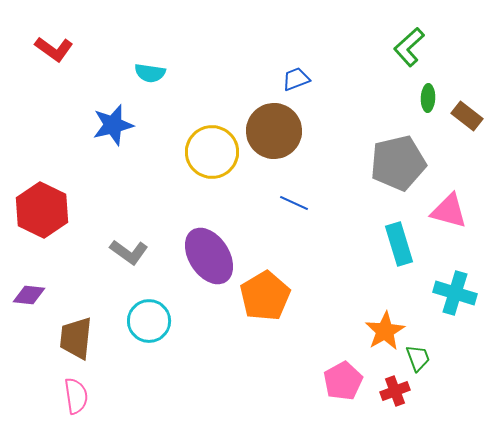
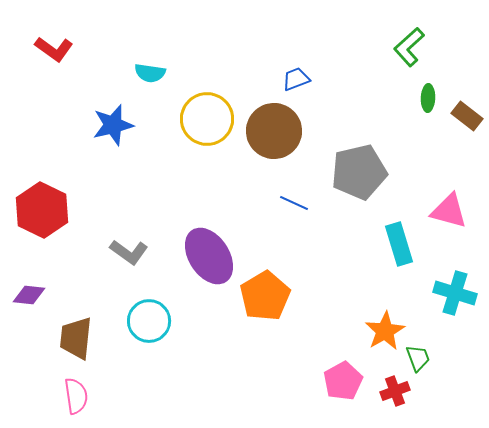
yellow circle: moved 5 px left, 33 px up
gray pentagon: moved 39 px left, 9 px down
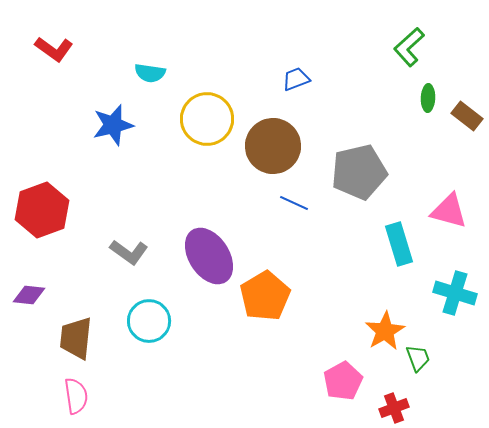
brown circle: moved 1 px left, 15 px down
red hexagon: rotated 14 degrees clockwise
red cross: moved 1 px left, 17 px down
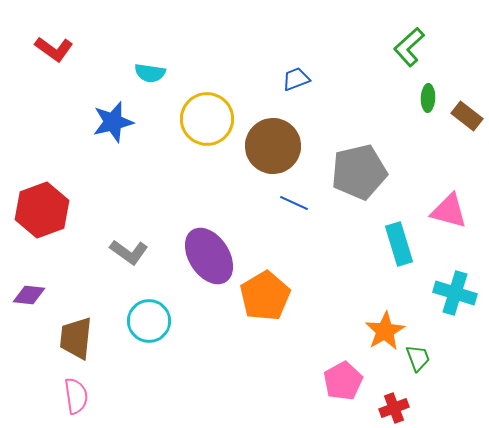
blue star: moved 3 px up
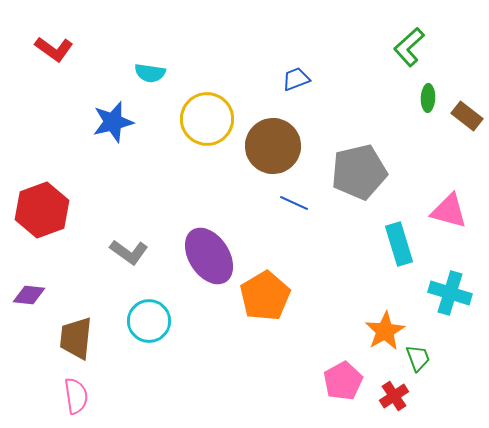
cyan cross: moved 5 px left
red cross: moved 12 px up; rotated 12 degrees counterclockwise
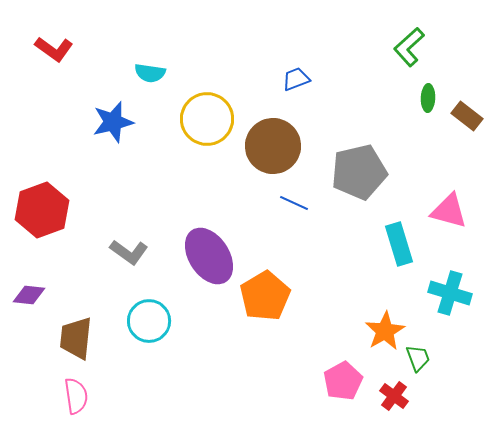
red cross: rotated 20 degrees counterclockwise
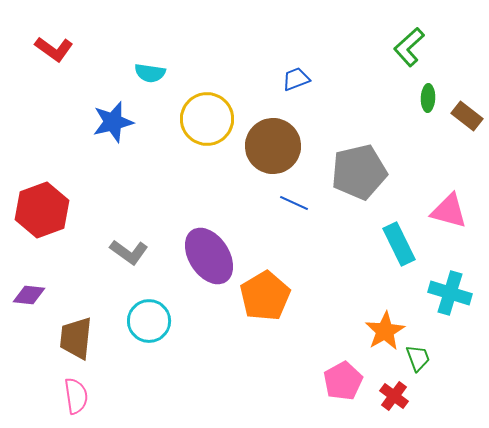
cyan rectangle: rotated 9 degrees counterclockwise
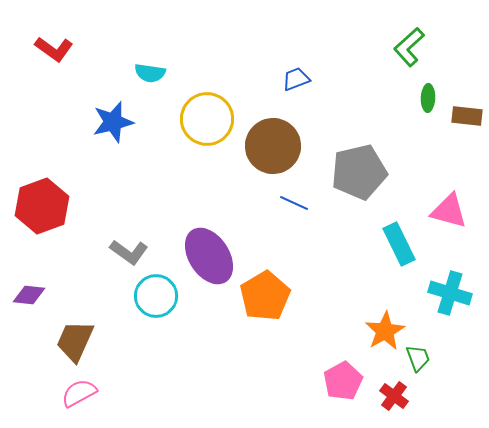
brown rectangle: rotated 32 degrees counterclockwise
red hexagon: moved 4 px up
cyan circle: moved 7 px right, 25 px up
brown trapezoid: moved 1 px left, 3 px down; rotated 18 degrees clockwise
pink semicircle: moved 3 px right, 3 px up; rotated 111 degrees counterclockwise
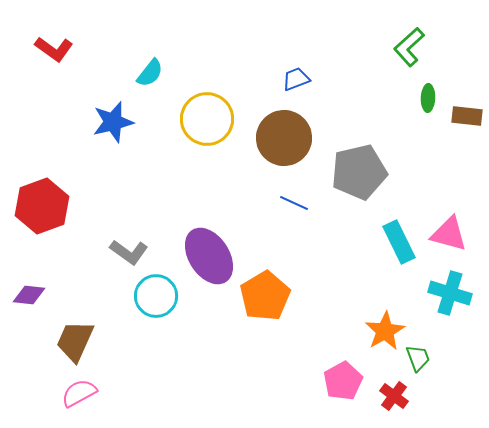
cyan semicircle: rotated 60 degrees counterclockwise
brown circle: moved 11 px right, 8 px up
pink triangle: moved 23 px down
cyan rectangle: moved 2 px up
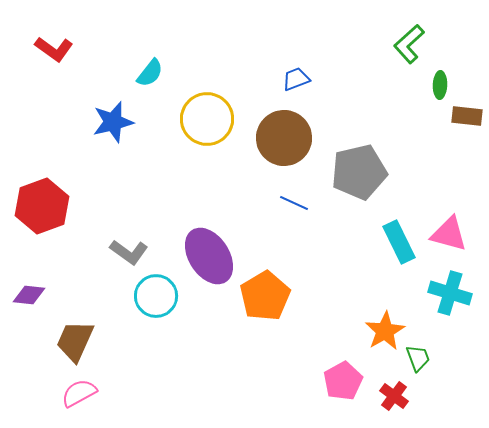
green L-shape: moved 3 px up
green ellipse: moved 12 px right, 13 px up
